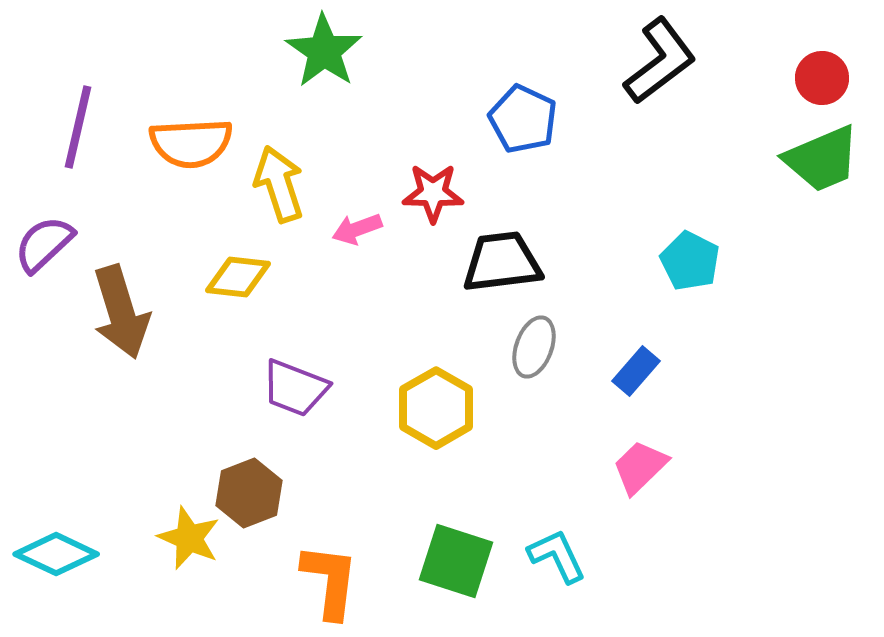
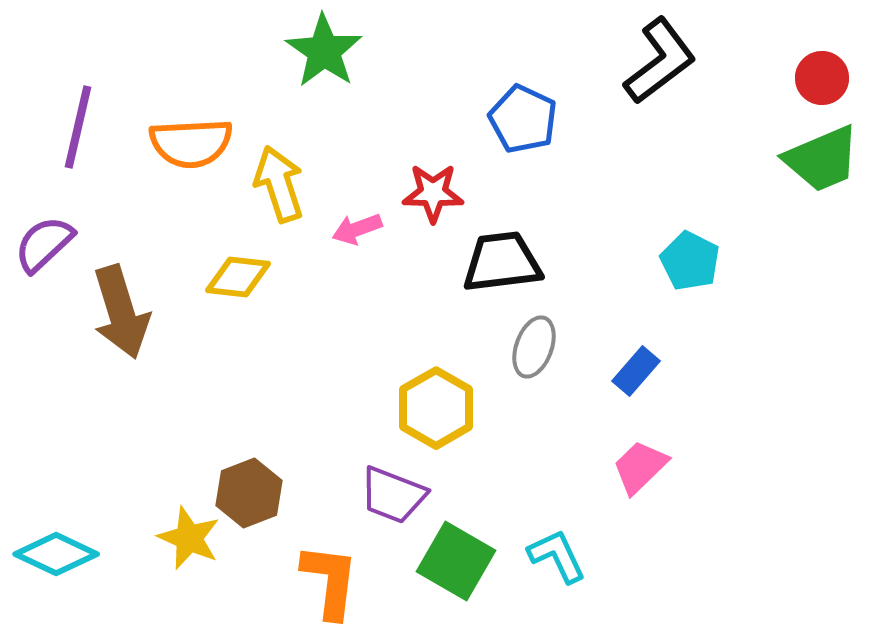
purple trapezoid: moved 98 px right, 107 px down
green square: rotated 12 degrees clockwise
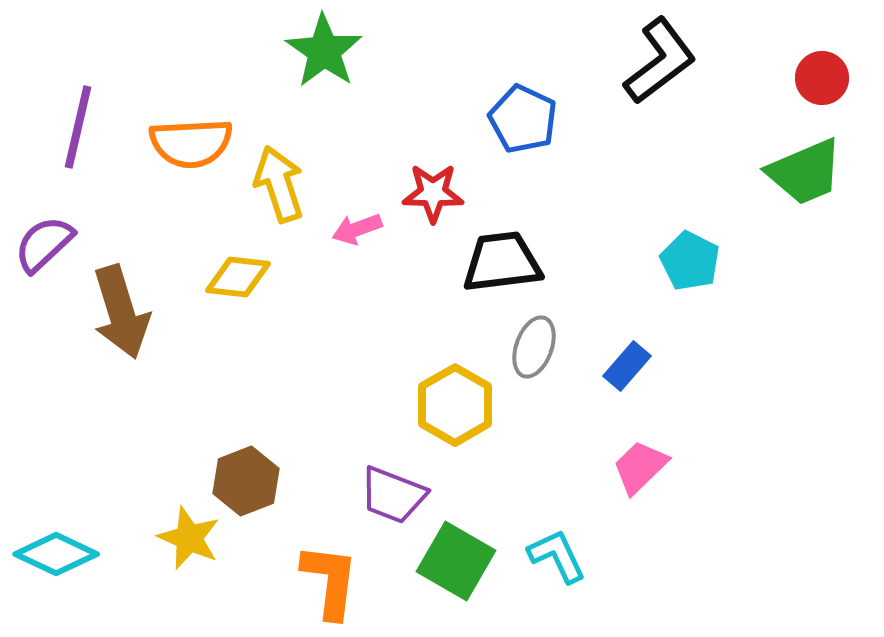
green trapezoid: moved 17 px left, 13 px down
blue rectangle: moved 9 px left, 5 px up
yellow hexagon: moved 19 px right, 3 px up
brown hexagon: moved 3 px left, 12 px up
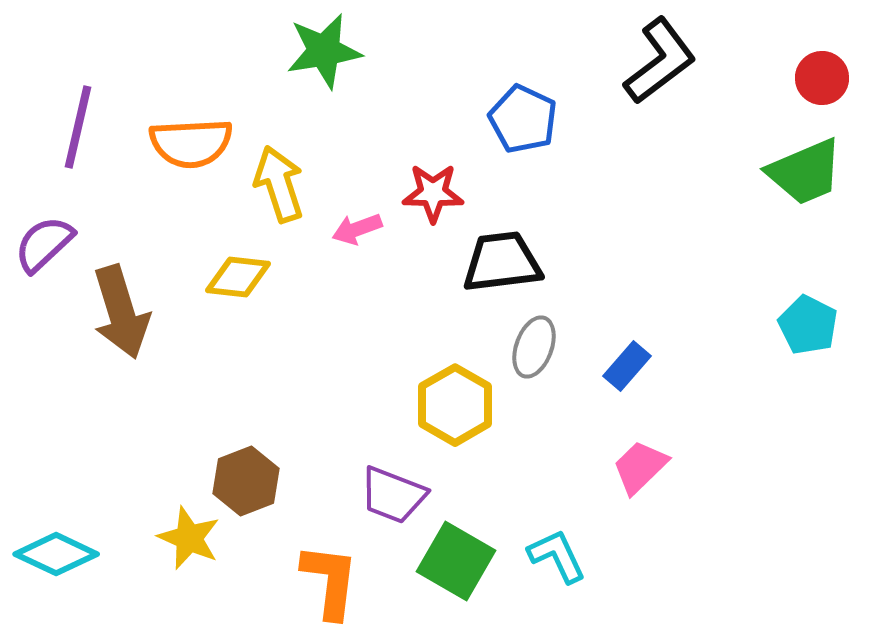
green star: rotated 28 degrees clockwise
cyan pentagon: moved 118 px right, 64 px down
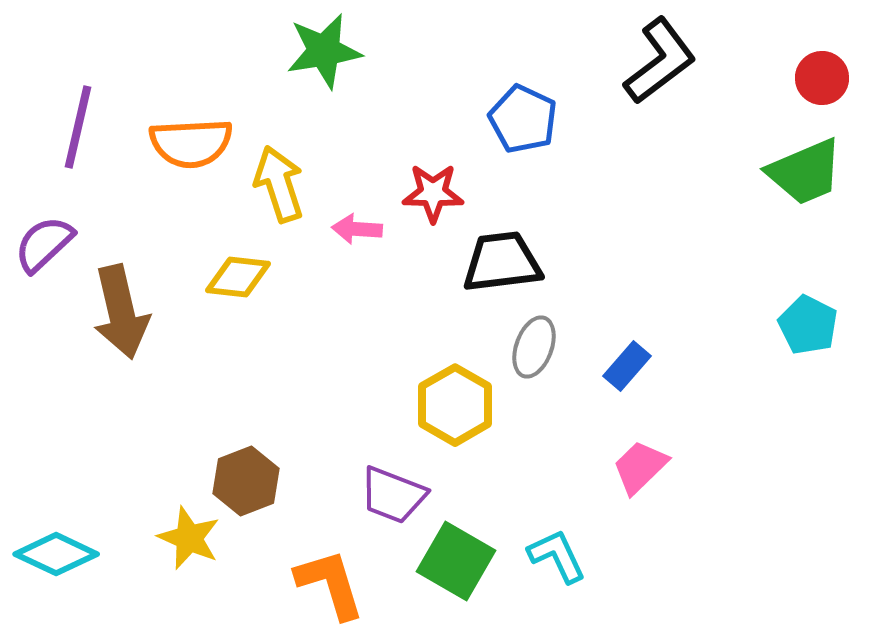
pink arrow: rotated 24 degrees clockwise
brown arrow: rotated 4 degrees clockwise
orange L-shape: moved 3 px down; rotated 24 degrees counterclockwise
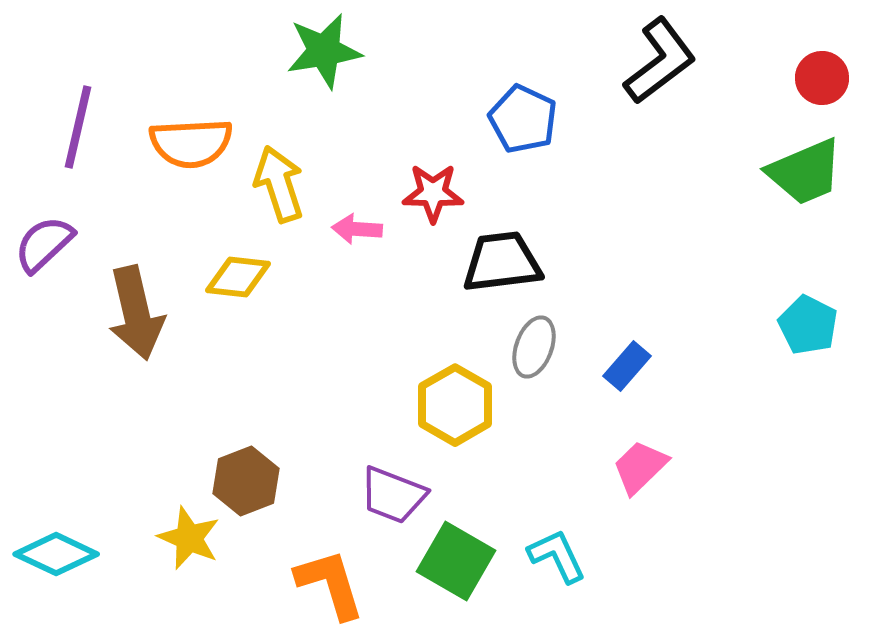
brown arrow: moved 15 px right, 1 px down
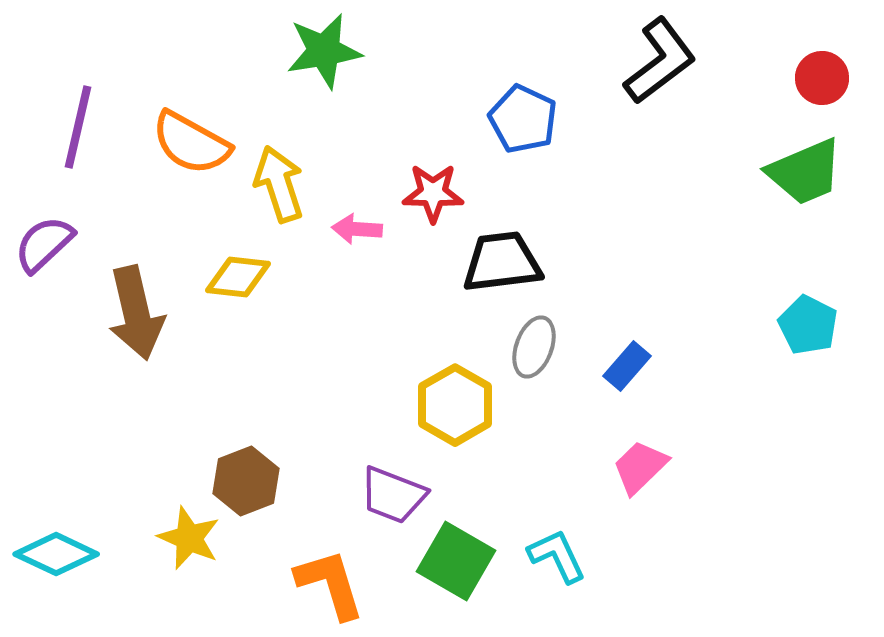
orange semicircle: rotated 32 degrees clockwise
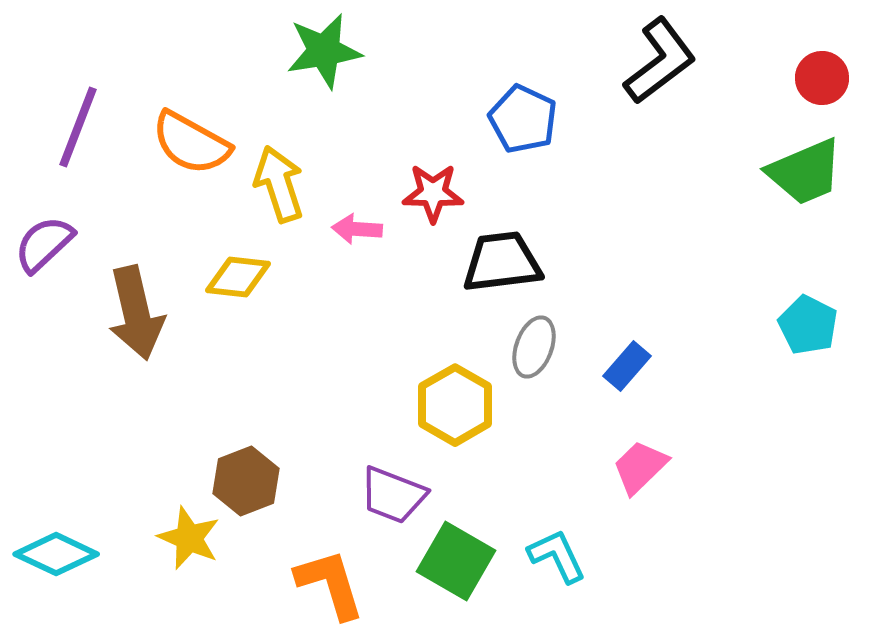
purple line: rotated 8 degrees clockwise
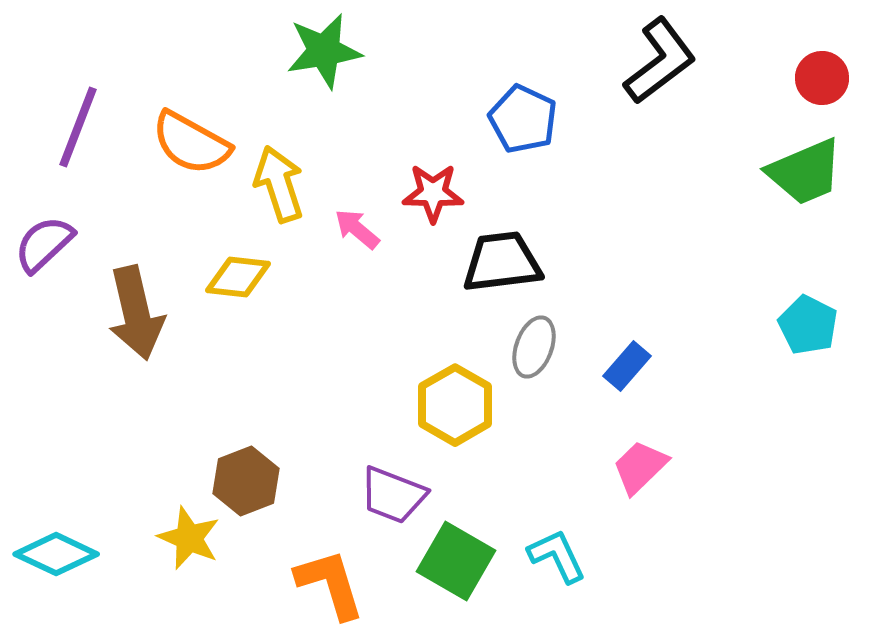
pink arrow: rotated 36 degrees clockwise
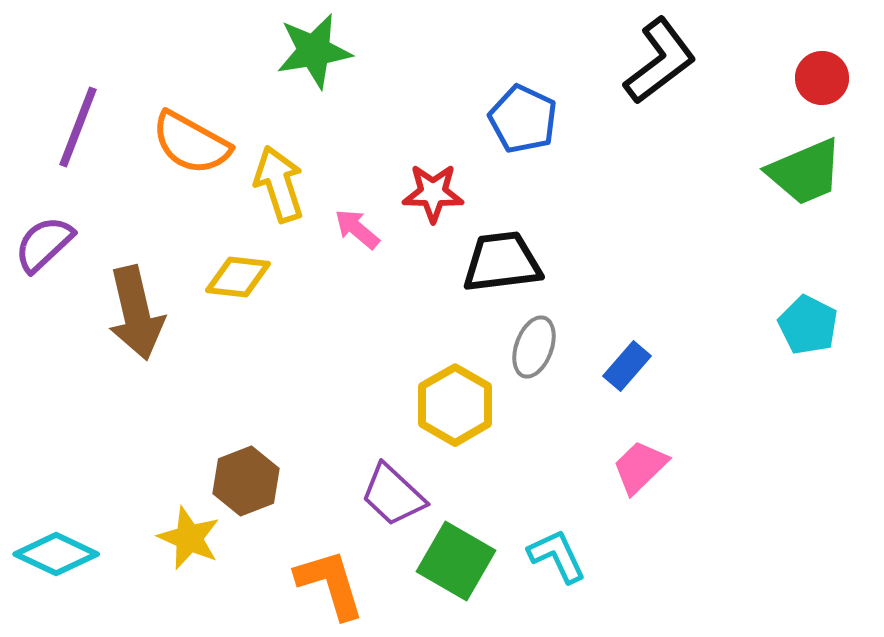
green star: moved 10 px left
purple trapezoid: rotated 22 degrees clockwise
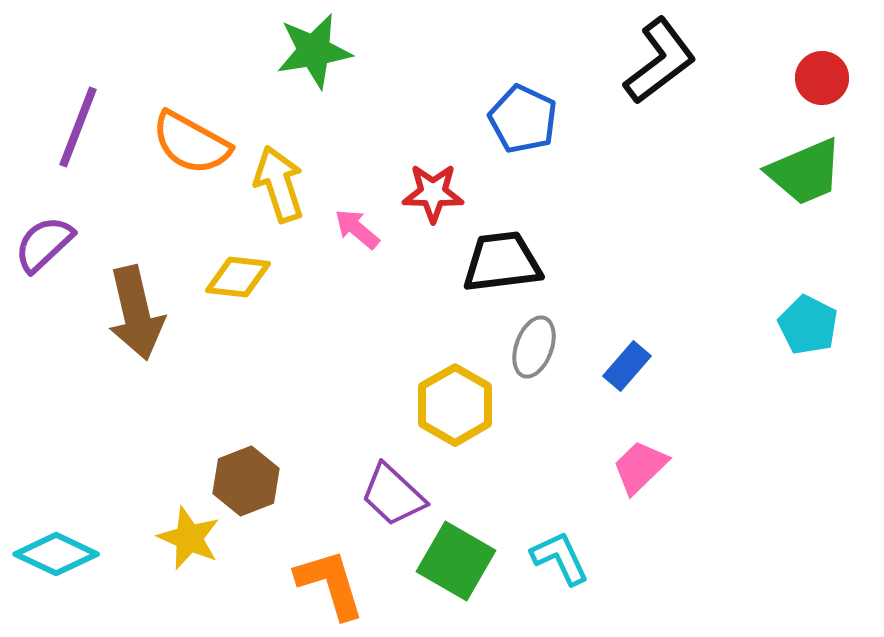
cyan L-shape: moved 3 px right, 2 px down
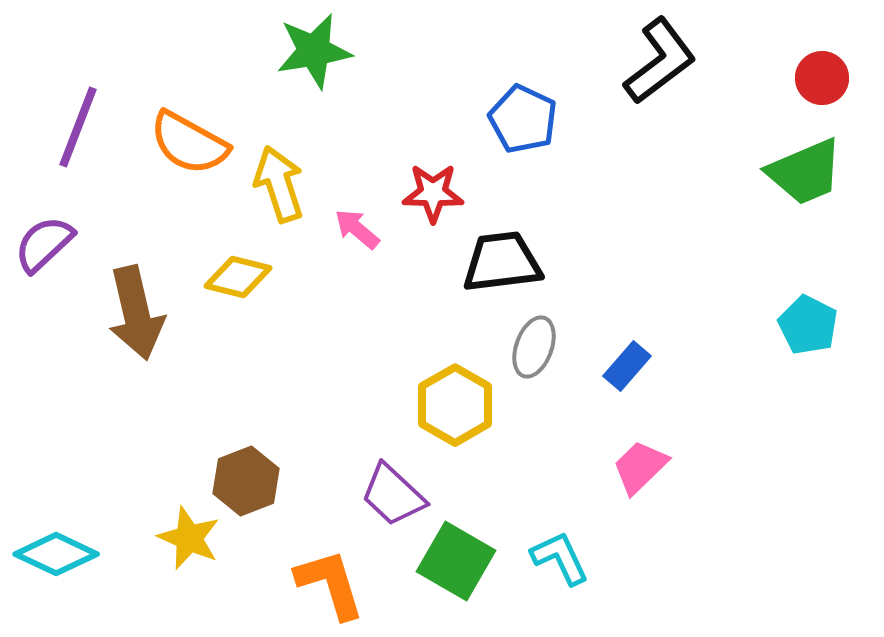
orange semicircle: moved 2 px left
yellow diamond: rotated 8 degrees clockwise
